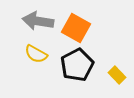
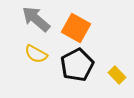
gray arrow: moved 2 px left, 2 px up; rotated 32 degrees clockwise
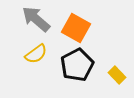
yellow semicircle: rotated 65 degrees counterclockwise
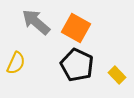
gray arrow: moved 3 px down
yellow semicircle: moved 20 px left, 9 px down; rotated 30 degrees counterclockwise
black pentagon: rotated 20 degrees counterclockwise
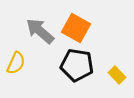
gray arrow: moved 4 px right, 9 px down
black pentagon: rotated 16 degrees counterclockwise
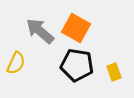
yellow rectangle: moved 3 px left, 3 px up; rotated 24 degrees clockwise
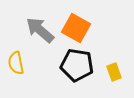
gray arrow: moved 1 px up
yellow semicircle: rotated 145 degrees clockwise
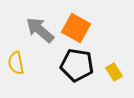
yellow rectangle: rotated 12 degrees counterclockwise
